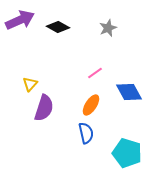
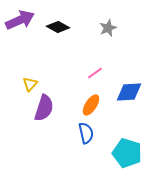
blue diamond: rotated 64 degrees counterclockwise
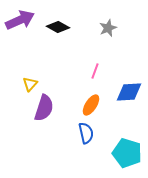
pink line: moved 2 px up; rotated 35 degrees counterclockwise
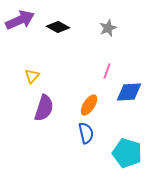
pink line: moved 12 px right
yellow triangle: moved 2 px right, 8 px up
orange ellipse: moved 2 px left
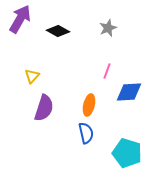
purple arrow: moved 1 px up; rotated 36 degrees counterclockwise
black diamond: moved 4 px down
orange ellipse: rotated 20 degrees counterclockwise
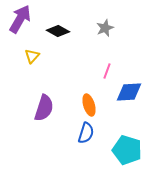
gray star: moved 3 px left
yellow triangle: moved 20 px up
orange ellipse: rotated 30 degrees counterclockwise
blue semicircle: rotated 30 degrees clockwise
cyan pentagon: moved 3 px up
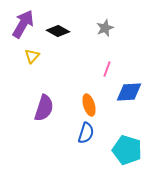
purple arrow: moved 3 px right, 5 px down
pink line: moved 2 px up
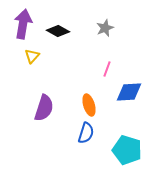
purple arrow: rotated 20 degrees counterclockwise
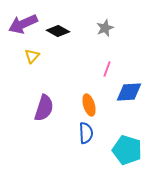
purple arrow: rotated 124 degrees counterclockwise
blue semicircle: rotated 20 degrees counterclockwise
